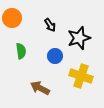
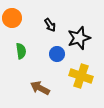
blue circle: moved 2 px right, 2 px up
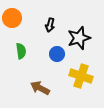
black arrow: rotated 48 degrees clockwise
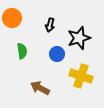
green semicircle: moved 1 px right
